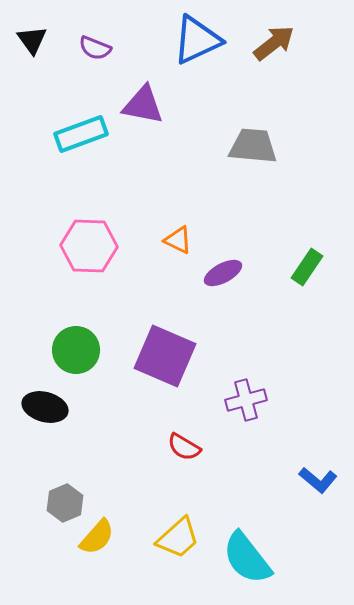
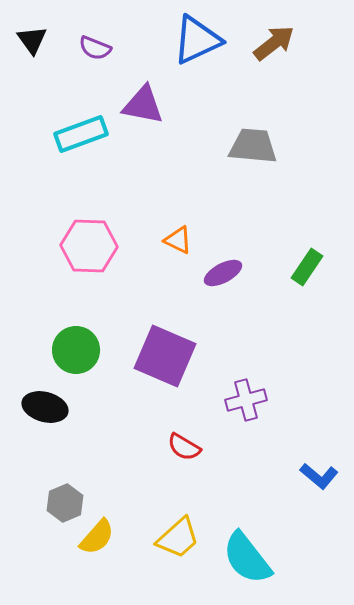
blue L-shape: moved 1 px right, 4 px up
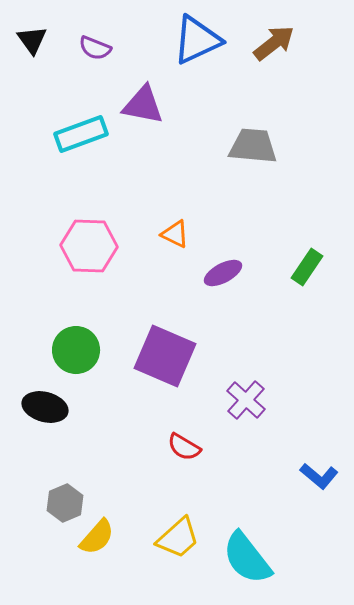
orange triangle: moved 3 px left, 6 px up
purple cross: rotated 33 degrees counterclockwise
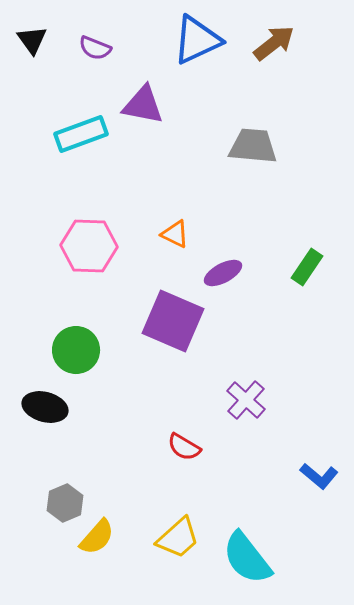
purple square: moved 8 px right, 35 px up
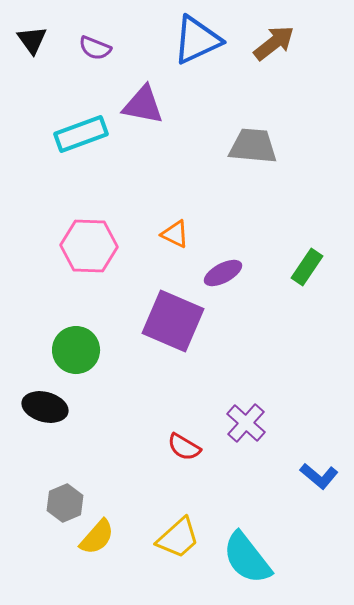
purple cross: moved 23 px down
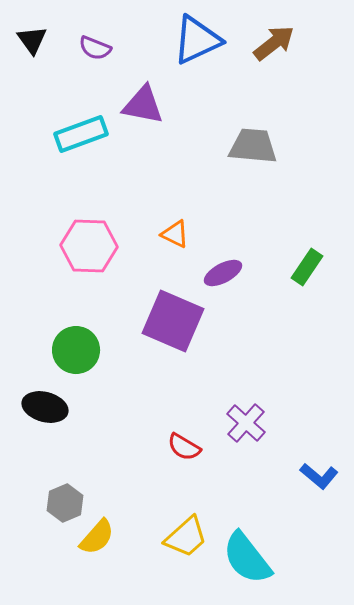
yellow trapezoid: moved 8 px right, 1 px up
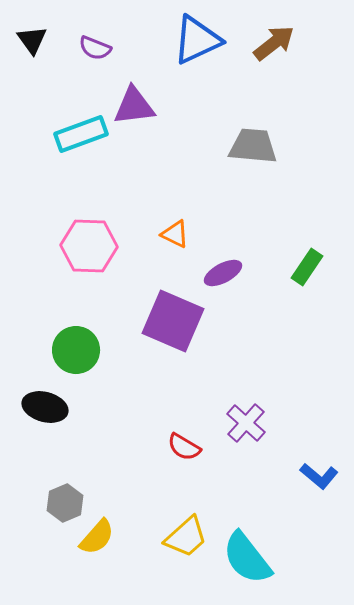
purple triangle: moved 9 px left, 1 px down; rotated 18 degrees counterclockwise
